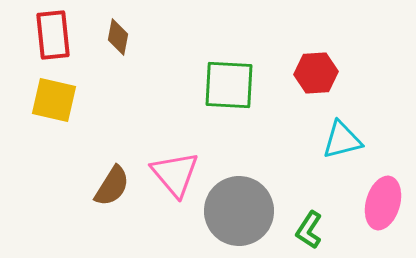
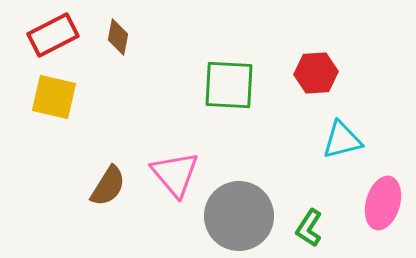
red rectangle: rotated 69 degrees clockwise
yellow square: moved 3 px up
brown semicircle: moved 4 px left
gray circle: moved 5 px down
green L-shape: moved 2 px up
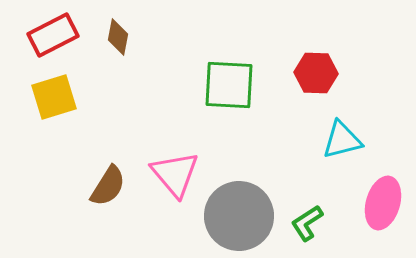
red hexagon: rotated 6 degrees clockwise
yellow square: rotated 30 degrees counterclockwise
green L-shape: moved 2 px left, 5 px up; rotated 24 degrees clockwise
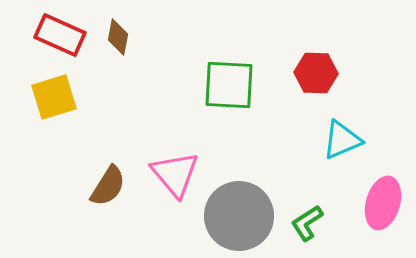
red rectangle: moved 7 px right; rotated 51 degrees clockwise
cyan triangle: rotated 9 degrees counterclockwise
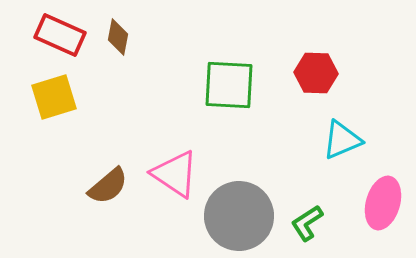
pink triangle: rotated 16 degrees counterclockwise
brown semicircle: rotated 18 degrees clockwise
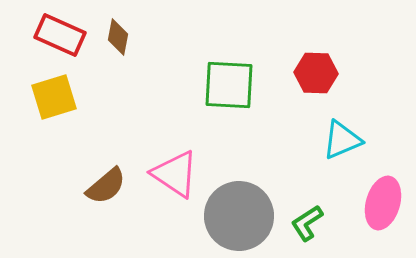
brown semicircle: moved 2 px left
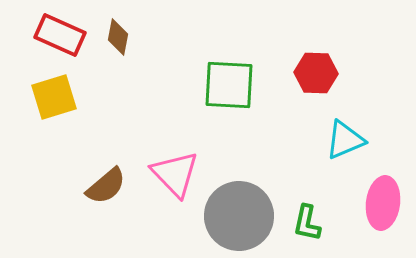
cyan triangle: moved 3 px right
pink triangle: rotated 12 degrees clockwise
pink ellipse: rotated 9 degrees counterclockwise
green L-shape: rotated 45 degrees counterclockwise
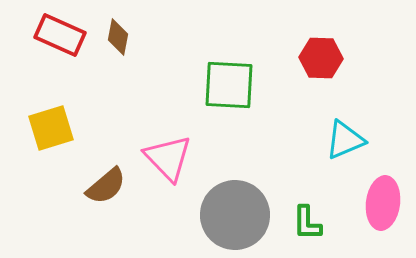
red hexagon: moved 5 px right, 15 px up
yellow square: moved 3 px left, 31 px down
pink triangle: moved 7 px left, 16 px up
gray circle: moved 4 px left, 1 px up
green L-shape: rotated 12 degrees counterclockwise
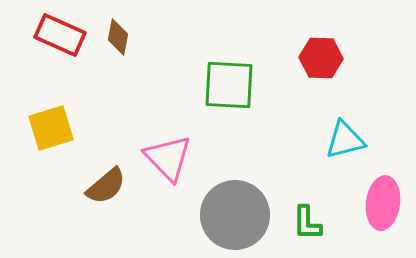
cyan triangle: rotated 9 degrees clockwise
